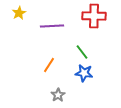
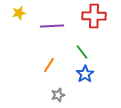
yellow star: rotated 16 degrees clockwise
blue star: moved 1 px right, 1 px down; rotated 30 degrees clockwise
gray star: rotated 16 degrees clockwise
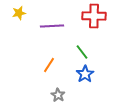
gray star: rotated 24 degrees counterclockwise
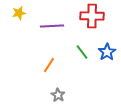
red cross: moved 2 px left
blue star: moved 22 px right, 22 px up
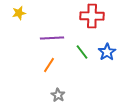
purple line: moved 12 px down
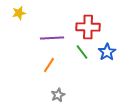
red cross: moved 4 px left, 11 px down
gray star: rotated 16 degrees clockwise
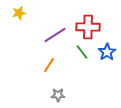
purple line: moved 3 px right, 3 px up; rotated 30 degrees counterclockwise
gray star: rotated 24 degrees clockwise
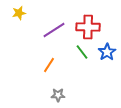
purple line: moved 1 px left, 5 px up
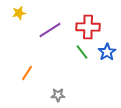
purple line: moved 4 px left
orange line: moved 22 px left, 8 px down
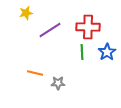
yellow star: moved 7 px right
green line: rotated 35 degrees clockwise
orange line: moved 8 px right; rotated 70 degrees clockwise
gray star: moved 12 px up
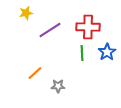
green line: moved 1 px down
orange line: rotated 56 degrees counterclockwise
gray star: moved 3 px down
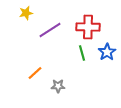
green line: rotated 14 degrees counterclockwise
